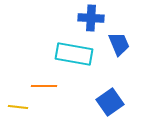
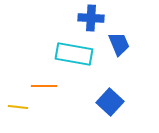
blue square: rotated 12 degrees counterclockwise
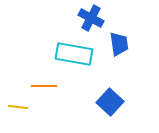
blue cross: rotated 25 degrees clockwise
blue trapezoid: rotated 15 degrees clockwise
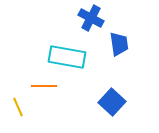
cyan rectangle: moved 7 px left, 3 px down
blue square: moved 2 px right
yellow line: rotated 60 degrees clockwise
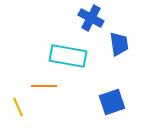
cyan rectangle: moved 1 px right, 1 px up
blue square: rotated 28 degrees clockwise
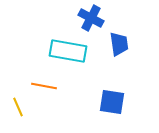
cyan rectangle: moved 5 px up
orange line: rotated 10 degrees clockwise
blue square: rotated 28 degrees clockwise
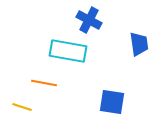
blue cross: moved 2 px left, 2 px down
blue trapezoid: moved 20 px right
orange line: moved 3 px up
yellow line: moved 4 px right; rotated 48 degrees counterclockwise
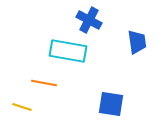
blue trapezoid: moved 2 px left, 2 px up
blue square: moved 1 px left, 2 px down
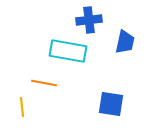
blue cross: rotated 35 degrees counterclockwise
blue trapezoid: moved 12 px left; rotated 20 degrees clockwise
yellow line: rotated 66 degrees clockwise
